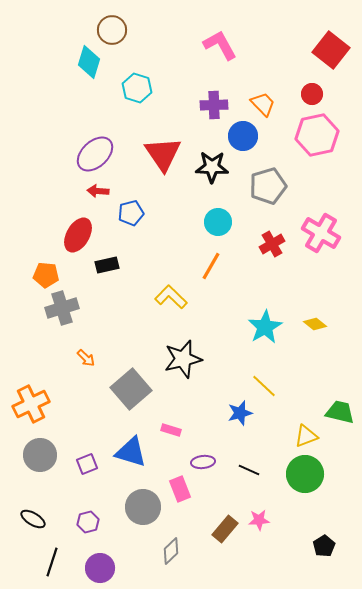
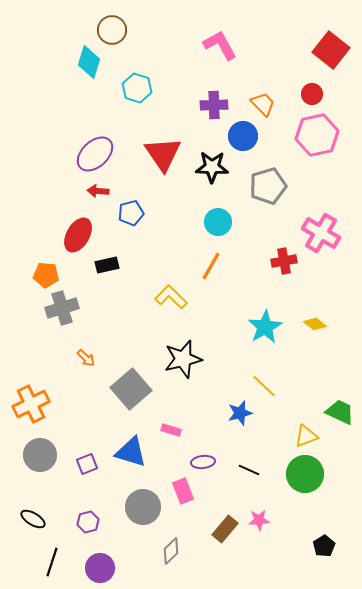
red cross at (272, 244): moved 12 px right, 17 px down; rotated 20 degrees clockwise
green trapezoid at (340, 412): rotated 12 degrees clockwise
pink rectangle at (180, 489): moved 3 px right, 2 px down
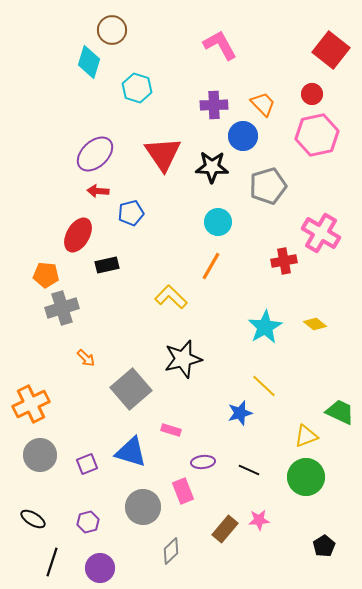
green circle at (305, 474): moved 1 px right, 3 px down
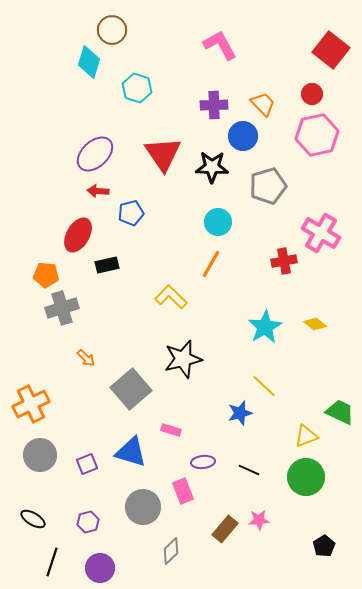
orange line at (211, 266): moved 2 px up
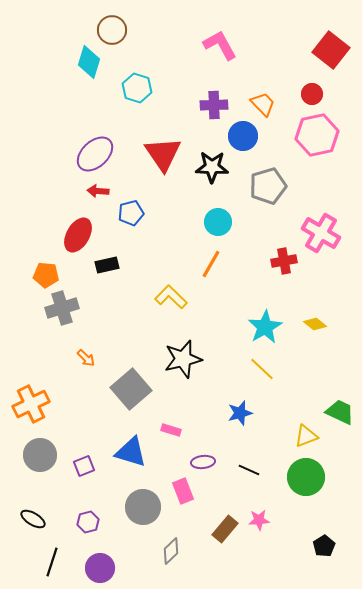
yellow line at (264, 386): moved 2 px left, 17 px up
purple square at (87, 464): moved 3 px left, 2 px down
